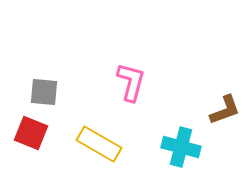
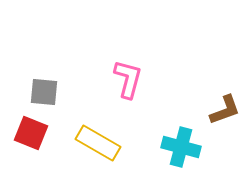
pink L-shape: moved 3 px left, 3 px up
yellow rectangle: moved 1 px left, 1 px up
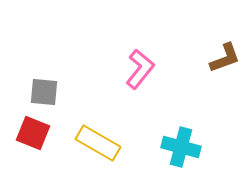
pink L-shape: moved 12 px right, 10 px up; rotated 24 degrees clockwise
brown L-shape: moved 52 px up
red square: moved 2 px right
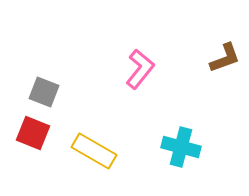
gray square: rotated 16 degrees clockwise
yellow rectangle: moved 4 px left, 8 px down
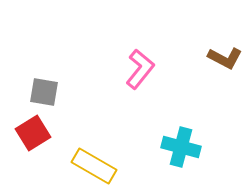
brown L-shape: rotated 48 degrees clockwise
gray square: rotated 12 degrees counterclockwise
red square: rotated 36 degrees clockwise
yellow rectangle: moved 15 px down
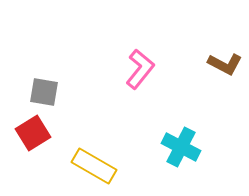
brown L-shape: moved 6 px down
cyan cross: rotated 12 degrees clockwise
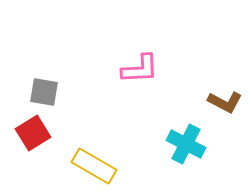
brown L-shape: moved 38 px down
pink L-shape: rotated 48 degrees clockwise
cyan cross: moved 5 px right, 3 px up
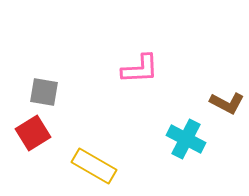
brown L-shape: moved 2 px right, 1 px down
cyan cross: moved 5 px up
